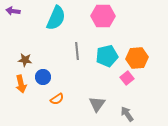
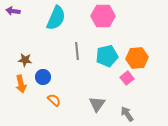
orange semicircle: moved 3 px left, 1 px down; rotated 104 degrees counterclockwise
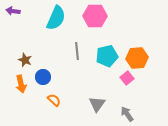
pink hexagon: moved 8 px left
brown star: rotated 16 degrees clockwise
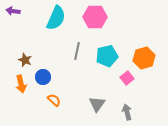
pink hexagon: moved 1 px down
gray line: rotated 18 degrees clockwise
orange hexagon: moved 7 px right; rotated 10 degrees counterclockwise
gray arrow: moved 2 px up; rotated 21 degrees clockwise
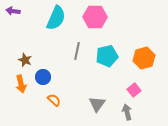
pink square: moved 7 px right, 12 px down
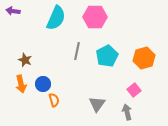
cyan pentagon: rotated 15 degrees counterclockwise
blue circle: moved 7 px down
orange semicircle: rotated 32 degrees clockwise
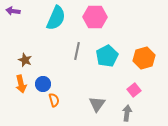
gray arrow: moved 1 px down; rotated 21 degrees clockwise
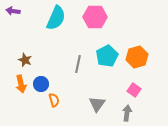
gray line: moved 1 px right, 13 px down
orange hexagon: moved 7 px left, 1 px up
blue circle: moved 2 px left
pink square: rotated 16 degrees counterclockwise
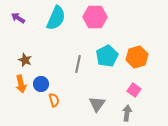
purple arrow: moved 5 px right, 7 px down; rotated 24 degrees clockwise
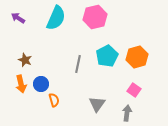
pink hexagon: rotated 15 degrees counterclockwise
